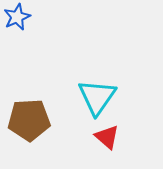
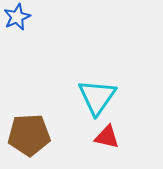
brown pentagon: moved 15 px down
red triangle: rotated 28 degrees counterclockwise
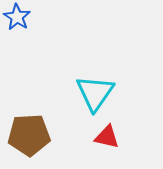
blue star: rotated 16 degrees counterclockwise
cyan triangle: moved 2 px left, 4 px up
